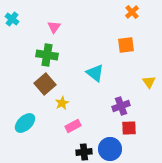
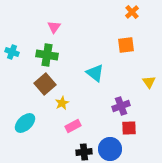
cyan cross: moved 33 px down; rotated 16 degrees counterclockwise
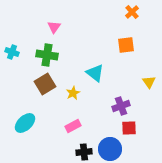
brown square: rotated 10 degrees clockwise
yellow star: moved 11 px right, 10 px up
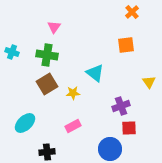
brown square: moved 2 px right
yellow star: rotated 24 degrees clockwise
black cross: moved 37 px left
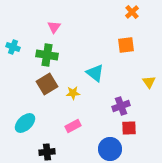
cyan cross: moved 1 px right, 5 px up
